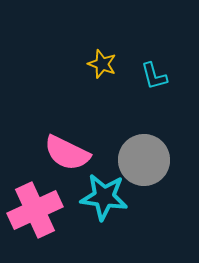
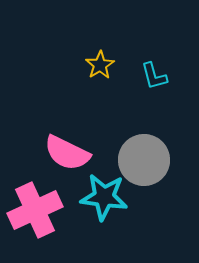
yellow star: moved 2 px left, 1 px down; rotated 20 degrees clockwise
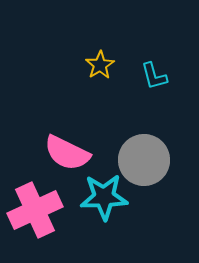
cyan star: rotated 9 degrees counterclockwise
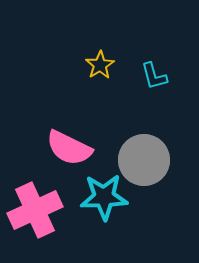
pink semicircle: moved 2 px right, 5 px up
